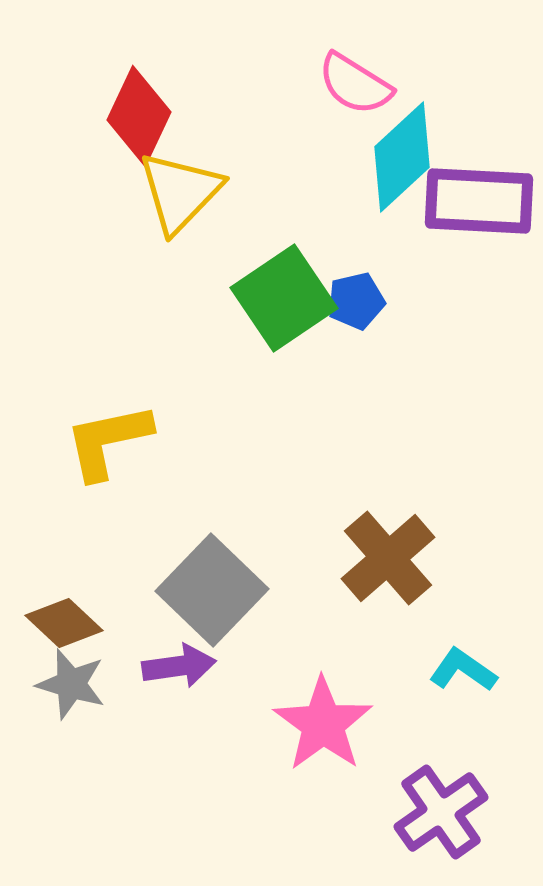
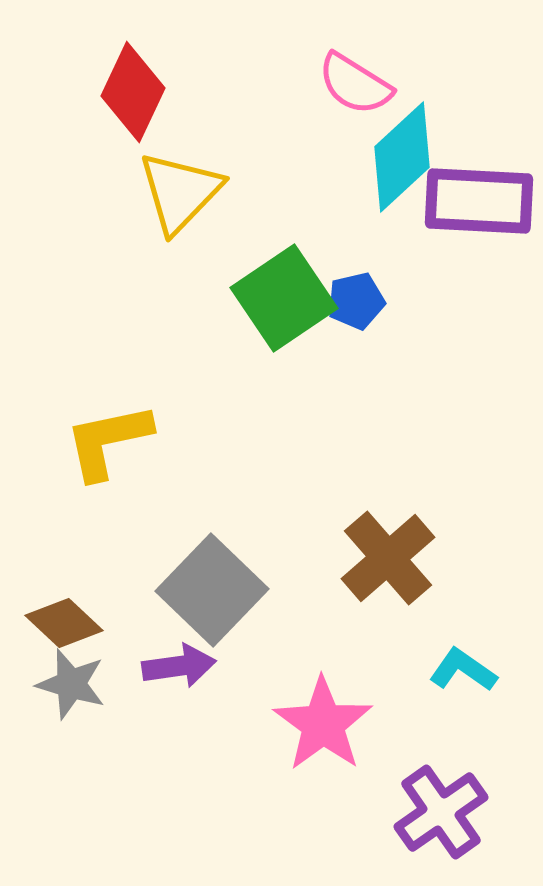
red diamond: moved 6 px left, 24 px up
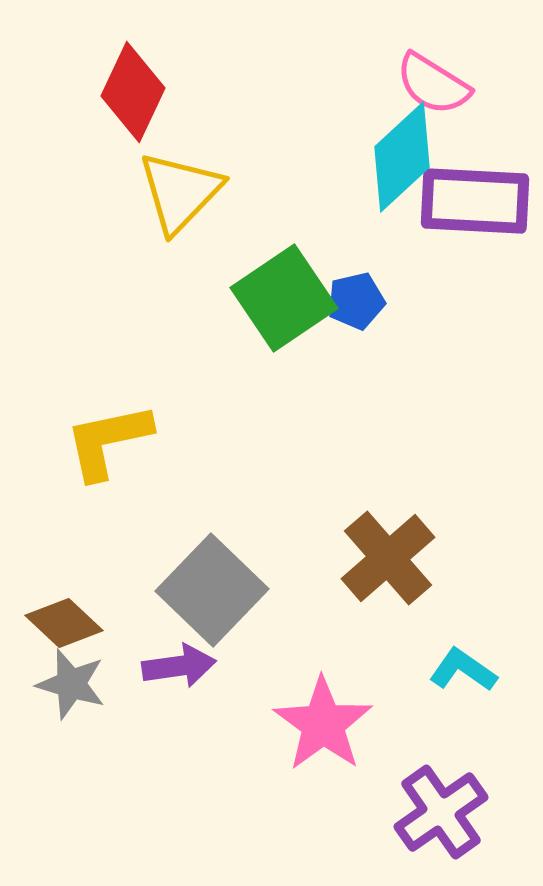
pink semicircle: moved 78 px right
purple rectangle: moved 4 px left
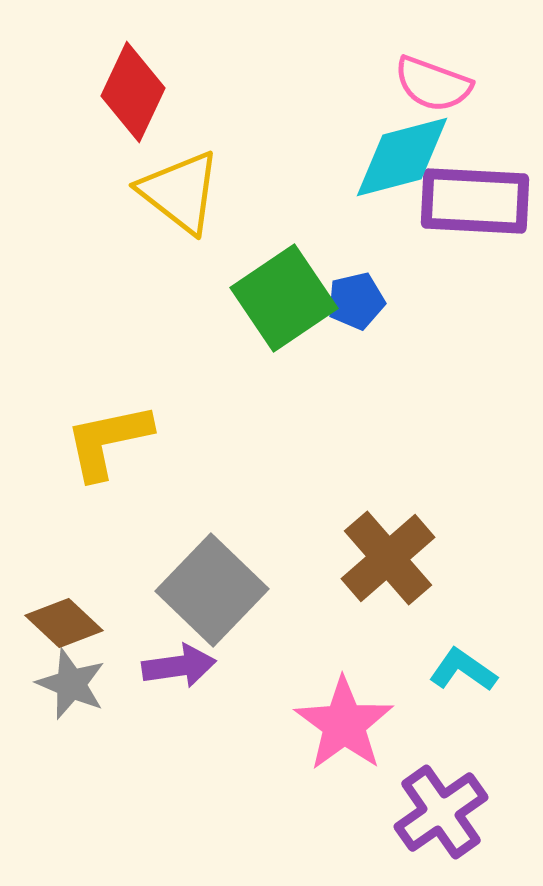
pink semicircle: rotated 12 degrees counterclockwise
cyan diamond: rotated 28 degrees clockwise
yellow triangle: rotated 36 degrees counterclockwise
gray star: rotated 6 degrees clockwise
pink star: moved 21 px right
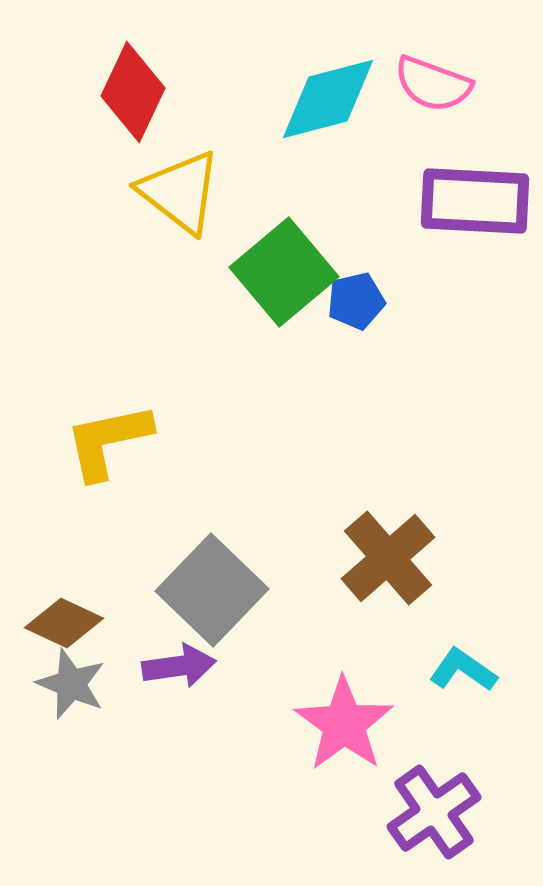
cyan diamond: moved 74 px left, 58 px up
green square: moved 26 px up; rotated 6 degrees counterclockwise
brown diamond: rotated 18 degrees counterclockwise
purple cross: moved 7 px left
